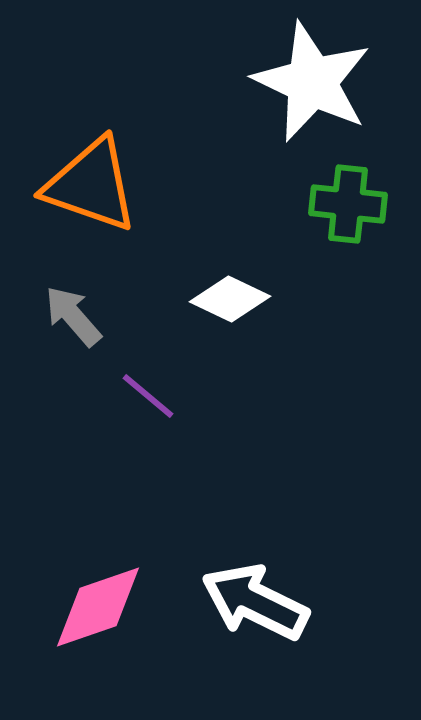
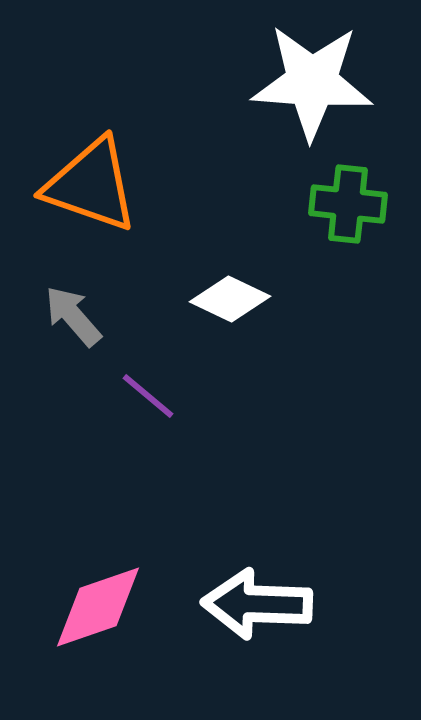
white star: rotated 21 degrees counterclockwise
white arrow: moved 2 px right, 2 px down; rotated 24 degrees counterclockwise
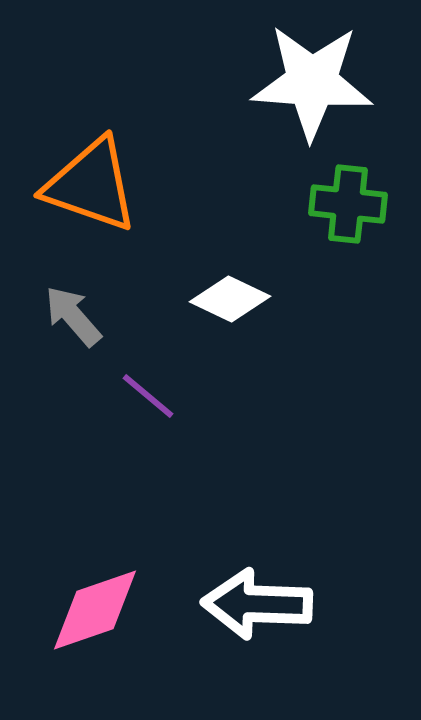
pink diamond: moved 3 px left, 3 px down
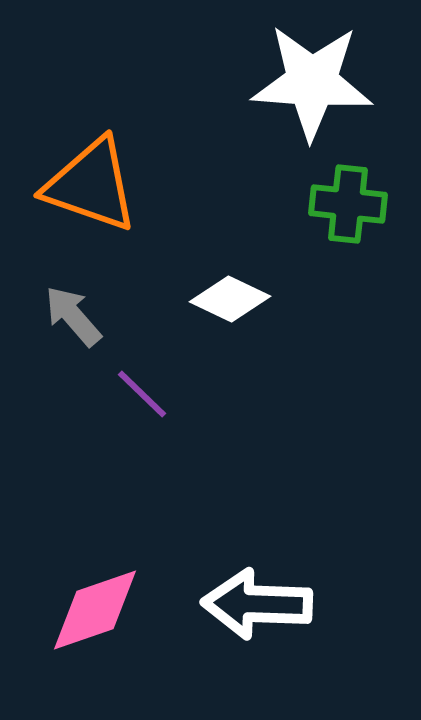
purple line: moved 6 px left, 2 px up; rotated 4 degrees clockwise
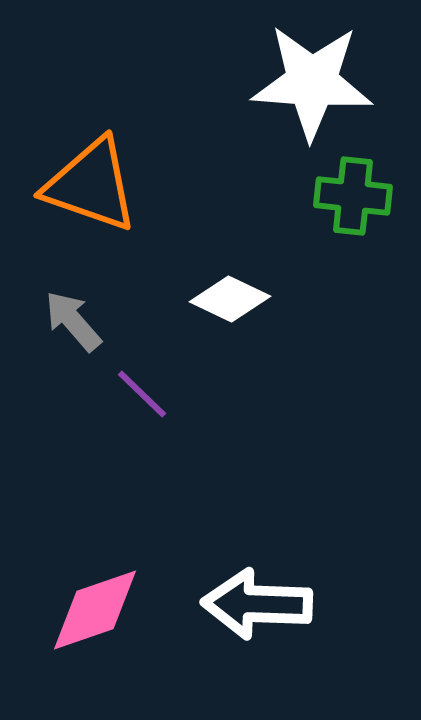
green cross: moved 5 px right, 8 px up
gray arrow: moved 5 px down
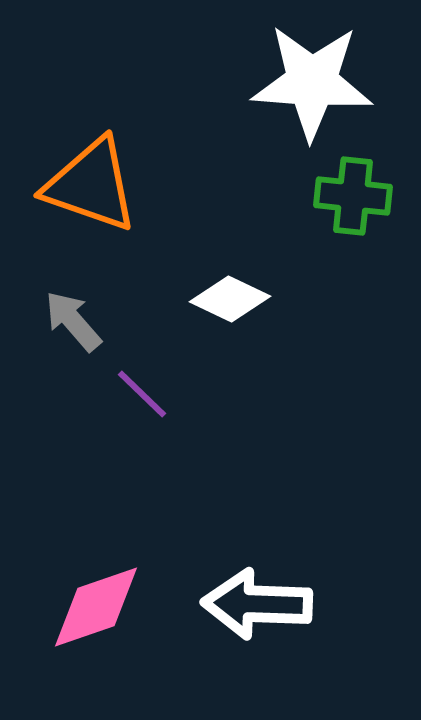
pink diamond: moved 1 px right, 3 px up
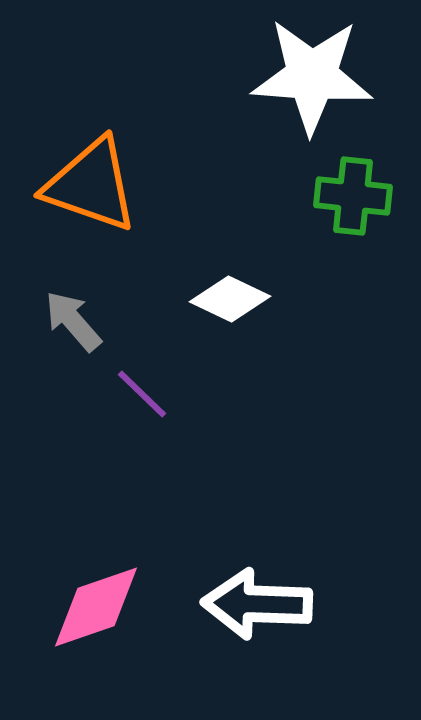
white star: moved 6 px up
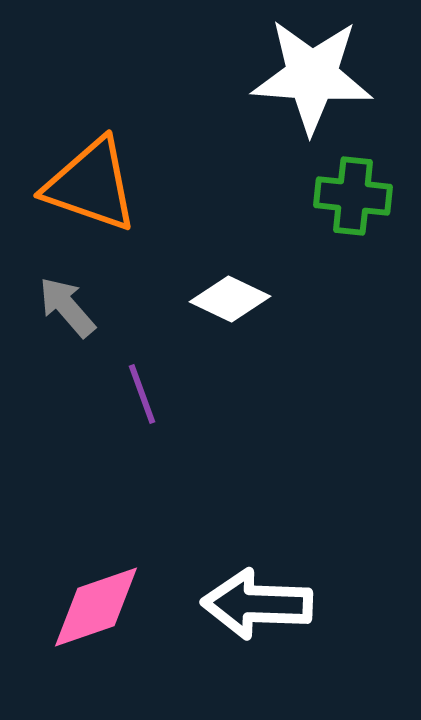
gray arrow: moved 6 px left, 14 px up
purple line: rotated 26 degrees clockwise
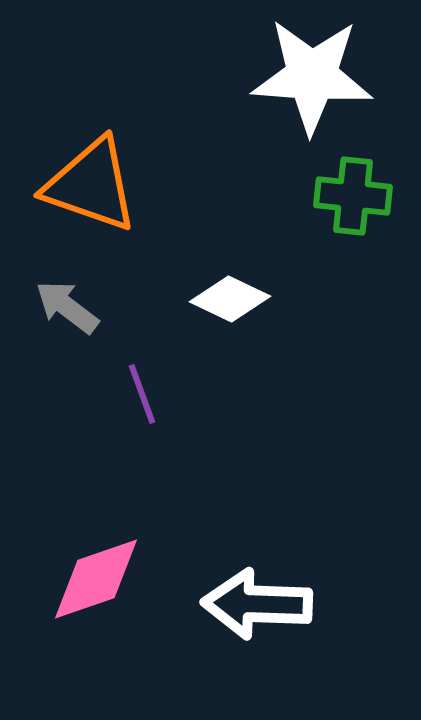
gray arrow: rotated 12 degrees counterclockwise
pink diamond: moved 28 px up
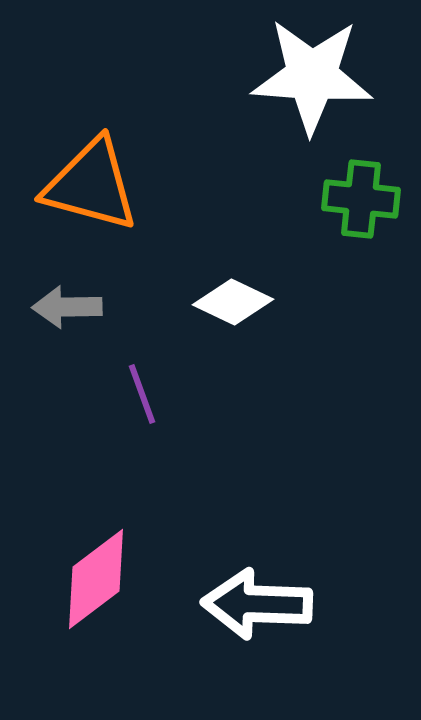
orange triangle: rotated 4 degrees counterclockwise
green cross: moved 8 px right, 3 px down
white diamond: moved 3 px right, 3 px down
gray arrow: rotated 38 degrees counterclockwise
pink diamond: rotated 18 degrees counterclockwise
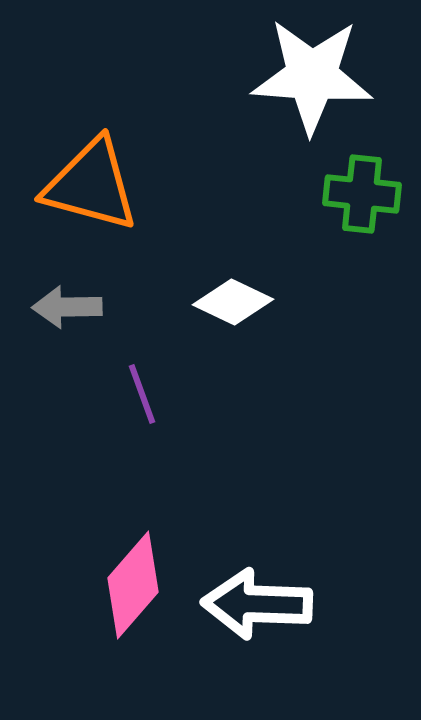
green cross: moved 1 px right, 5 px up
pink diamond: moved 37 px right, 6 px down; rotated 12 degrees counterclockwise
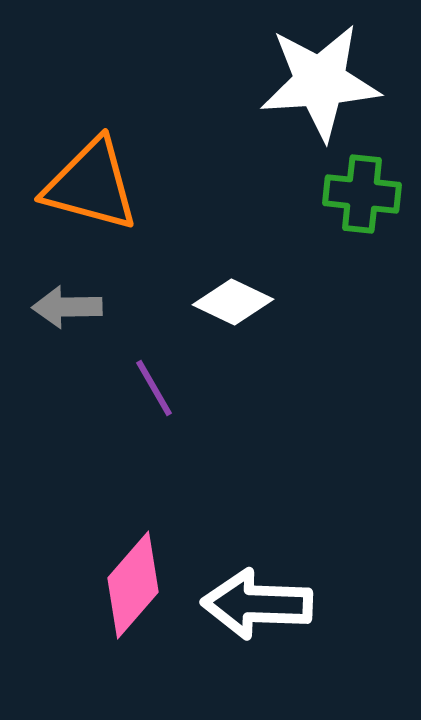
white star: moved 8 px right, 6 px down; rotated 8 degrees counterclockwise
purple line: moved 12 px right, 6 px up; rotated 10 degrees counterclockwise
